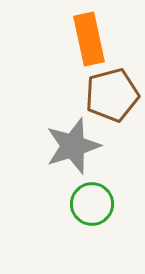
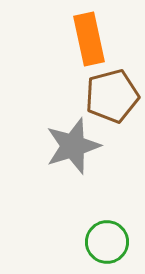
brown pentagon: moved 1 px down
green circle: moved 15 px right, 38 px down
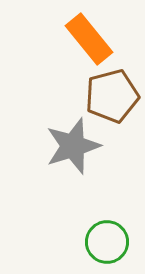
orange rectangle: rotated 27 degrees counterclockwise
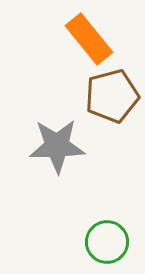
gray star: moved 16 px left; rotated 16 degrees clockwise
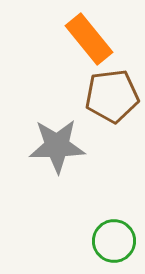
brown pentagon: rotated 8 degrees clockwise
green circle: moved 7 px right, 1 px up
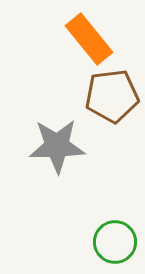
green circle: moved 1 px right, 1 px down
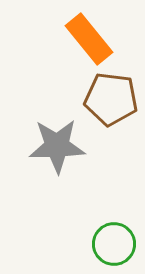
brown pentagon: moved 1 px left, 3 px down; rotated 14 degrees clockwise
green circle: moved 1 px left, 2 px down
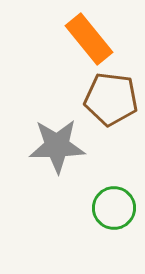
green circle: moved 36 px up
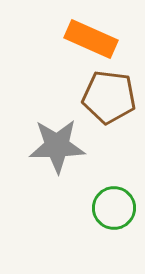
orange rectangle: moved 2 px right; rotated 27 degrees counterclockwise
brown pentagon: moved 2 px left, 2 px up
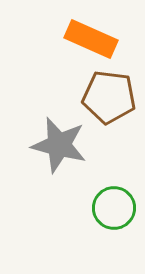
gray star: moved 2 px right, 1 px up; rotated 16 degrees clockwise
